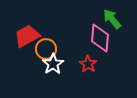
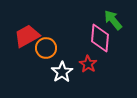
green arrow: moved 1 px right, 1 px down
orange circle: moved 1 px up
white star: moved 9 px right, 8 px down
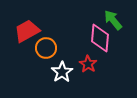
red trapezoid: moved 5 px up
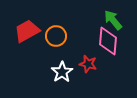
pink diamond: moved 8 px right, 3 px down
orange circle: moved 10 px right, 12 px up
red star: rotated 18 degrees counterclockwise
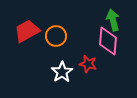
green arrow: rotated 25 degrees clockwise
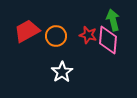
pink diamond: moved 1 px up
red star: moved 29 px up
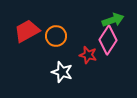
green arrow: rotated 85 degrees clockwise
red star: moved 20 px down
pink diamond: rotated 28 degrees clockwise
white star: rotated 20 degrees counterclockwise
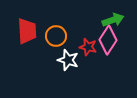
red trapezoid: rotated 116 degrees clockwise
red star: moved 8 px up
white star: moved 6 px right, 12 px up
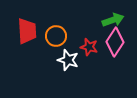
pink diamond: moved 7 px right, 2 px down
red star: moved 1 px right
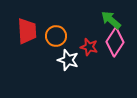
green arrow: moved 2 px left; rotated 120 degrees counterclockwise
